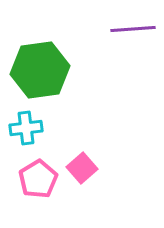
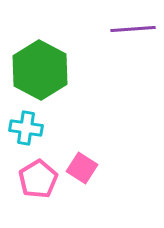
green hexagon: rotated 24 degrees counterclockwise
cyan cross: rotated 16 degrees clockwise
pink square: rotated 16 degrees counterclockwise
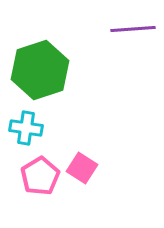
green hexagon: rotated 14 degrees clockwise
pink pentagon: moved 2 px right, 3 px up
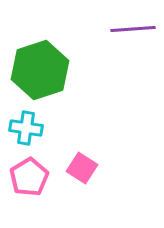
pink pentagon: moved 11 px left, 1 px down
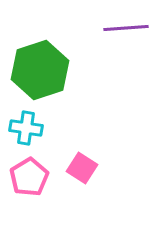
purple line: moved 7 px left, 1 px up
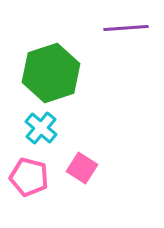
green hexagon: moved 11 px right, 3 px down
cyan cross: moved 15 px right; rotated 32 degrees clockwise
pink pentagon: rotated 27 degrees counterclockwise
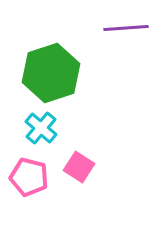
pink square: moved 3 px left, 1 px up
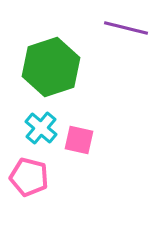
purple line: rotated 18 degrees clockwise
green hexagon: moved 6 px up
pink square: moved 27 px up; rotated 20 degrees counterclockwise
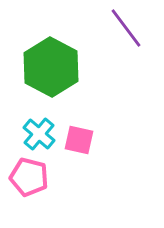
purple line: rotated 39 degrees clockwise
green hexagon: rotated 14 degrees counterclockwise
cyan cross: moved 2 px left, 6 px down
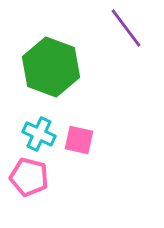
green hexagon: rotated 8 degrees counterclockwise
cyan cross: rotated 16 degrees counterclockwise
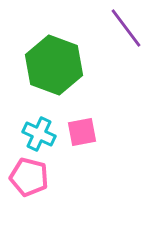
green hexagon: moved 3 px right, 2 px up
pink square: moved 3 px right, 8 px up; rotated 24 degrees counterclockwise
